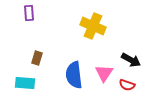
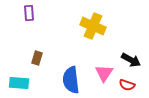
blue semicircle: moved 3 px left, 5 px down
cyan rectangle: moved 6 px left
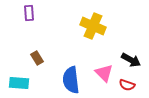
brown rectangle: rotated 48 degrees counterclockwise
pink triangle: rotated 18 degrees counterclockwise
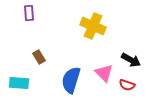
brown rectangle: moved 2 px right, 1 px up
blue semicircle: rotated 24 degrees clockwise
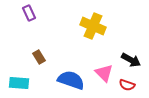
purple rectangle: rotated 21 degrees counterclockwise
blue semicircle: rotated 92 degrees clockwise
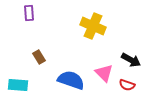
purple rectangle: rotated 21 degrees clockwise
cyan rectangle: moved 1 px left, 2 px down
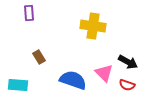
yellow cross: rotated 15 degrees counterclockwise
black arrow: moved 3 px left, 2 px down
blue semicircle: moved 2 px right
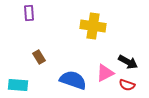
pink triangle: moved 1 px right; rotated 48 degrees clockwise
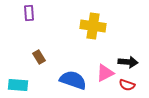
black arrow: rotated 24 degrees counterclockwise
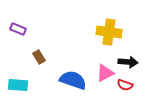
purple rectangle: moved 11 px left, 16 px down; rotated 63 degrees counterclockwise
yellow cross: moved 16 px right, 6 px down
red semicircle: moved 2 px left
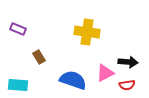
yellow cross: moved 22 px left
red semicircle: moved 2 px right; rotated 28 degrees counterclockwise
